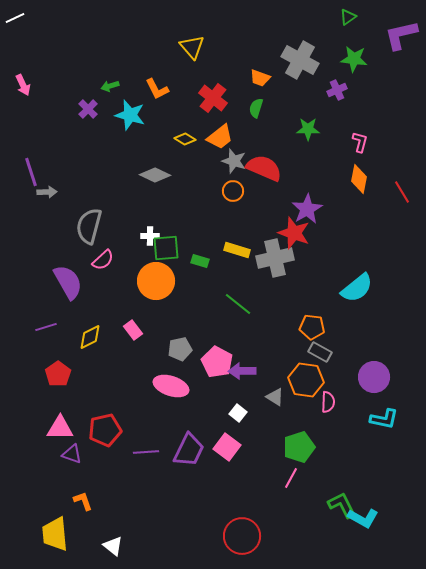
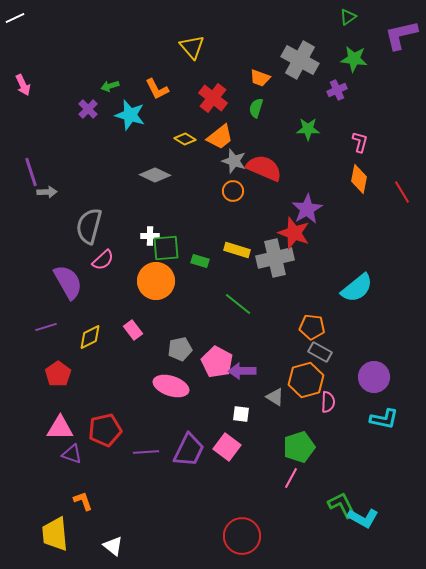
orange hexagon at (306, 380): rotated 24 degrees counterclockwise
white square at (238, 413): moved 3 px right, 1 px down; rotated 30 degrees counterclockwise
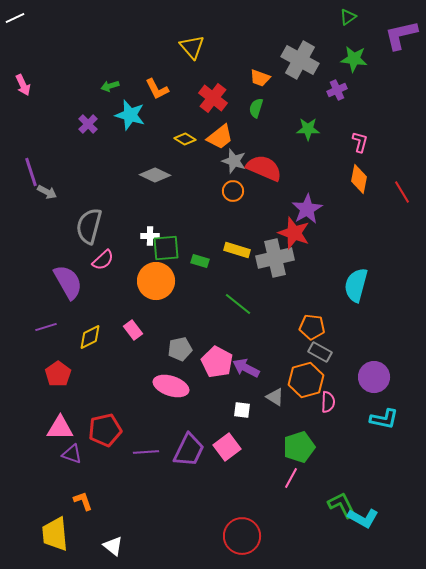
purple cross at (88, 109): moved 15 px down
gray arrow at (47, 192): rotated 30 degrees clockwise
cyan semicircle at (357, 288): moved 1 px left, 3 px up; rotated 144 degrees clockwise
purple arrow at (242, 371): moved 4 px right, 3 px up; rotated 28 degrees clockwise
white square at (241, 414): moved 1 px right, 4 px up
pink square at (227, 447): rotated 16 degrees clockwise
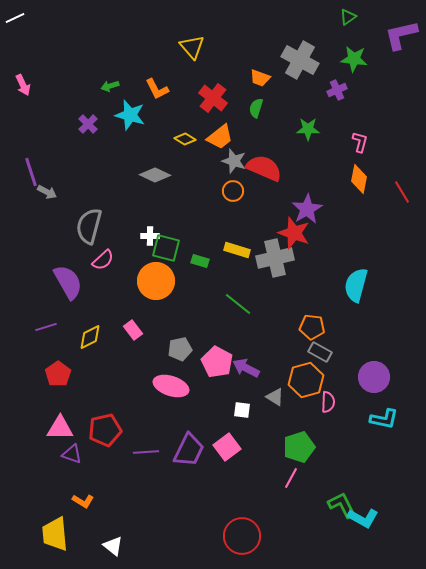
green square at (166, 248): rotated 20 degrees clockwise
orange L-shape at (83, 501): rotated 140 degrees clockwise
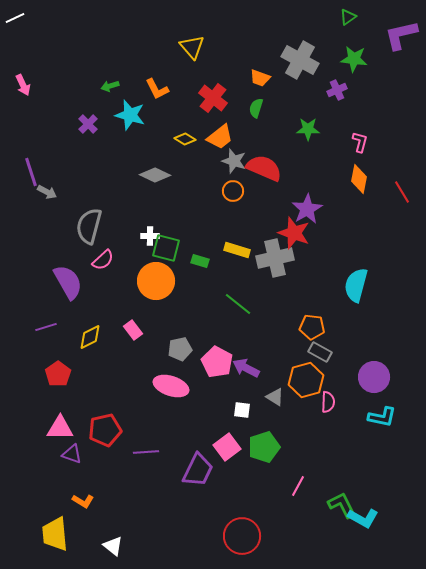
cyan L-shape at (384, 419): moved 2 px left, 2 px up
green pentagon at (299, 447): moved 35 px left
purple trapezoid at (189, 450): moved 9 px right, 20 px down
pink line at (291, 478): moved 7 px right, 8 px down
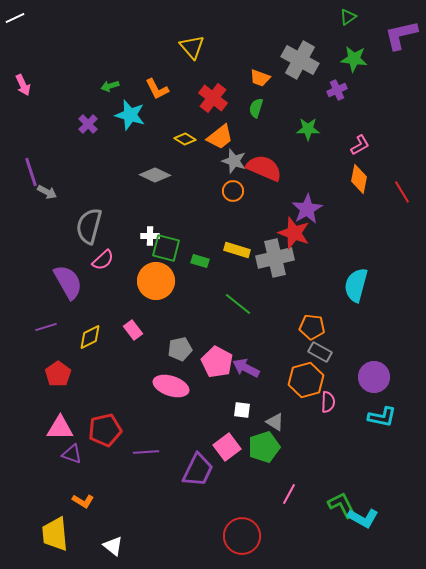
pink L-shape at (360, 142): moved 3 px down; rotated 45 degrees clockwise
gray triangle at (275, 397): moved 25 px down
pink line at (298, 486): moved 9 px left, 8 px down
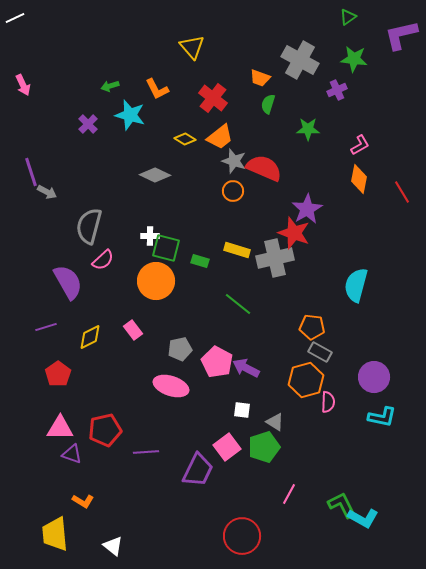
green semicircle at (256, 108): moved 12 px right, 4 px up
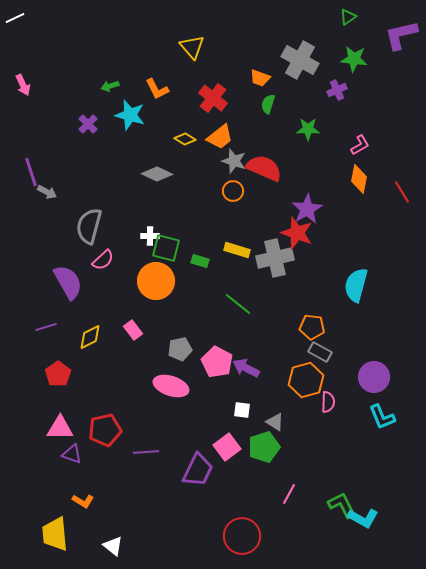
gray diamond at (155, 175): moved 2 px right, 1 px up
red star at (294, 233): moved 3 px right
cyan L-shape at (382, 417): rotated 56 degrees clockwise
